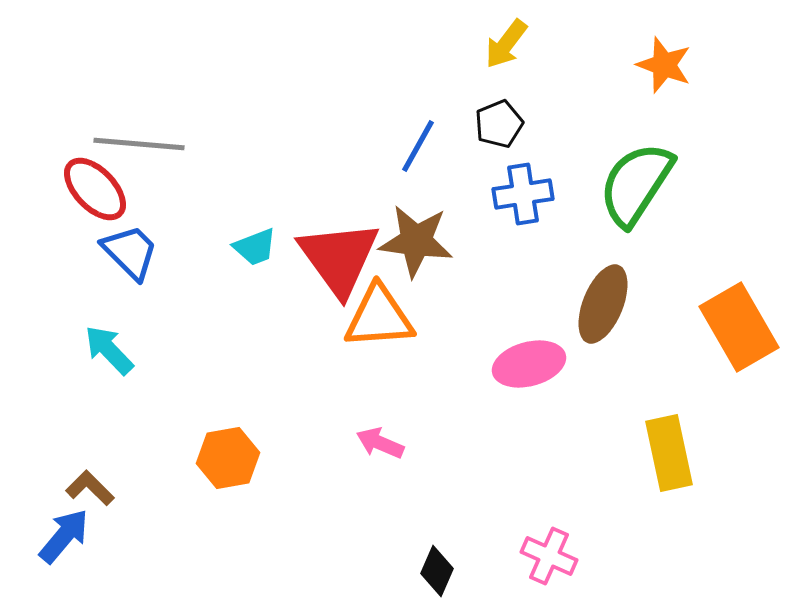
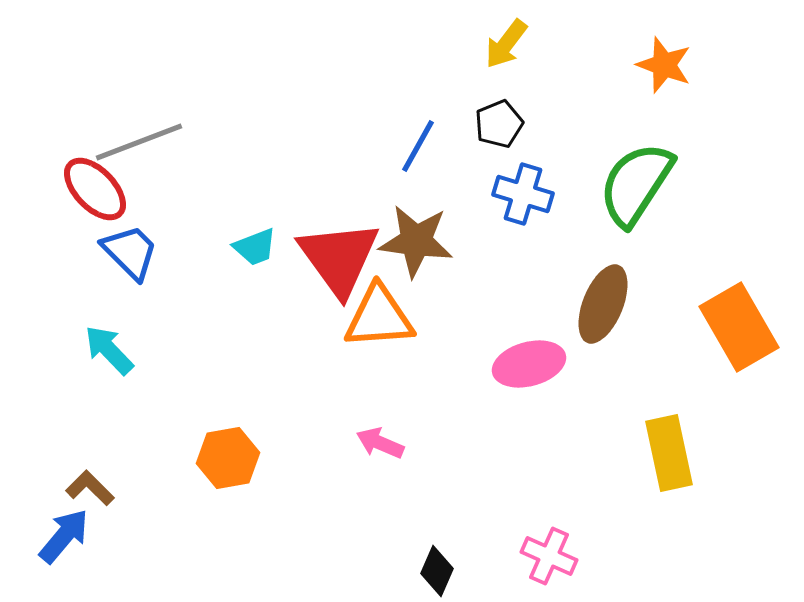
gray line: moved 2 px up; rotated 26 degrees counterclockwise
blue cross: rotated 26 degrees clockwise
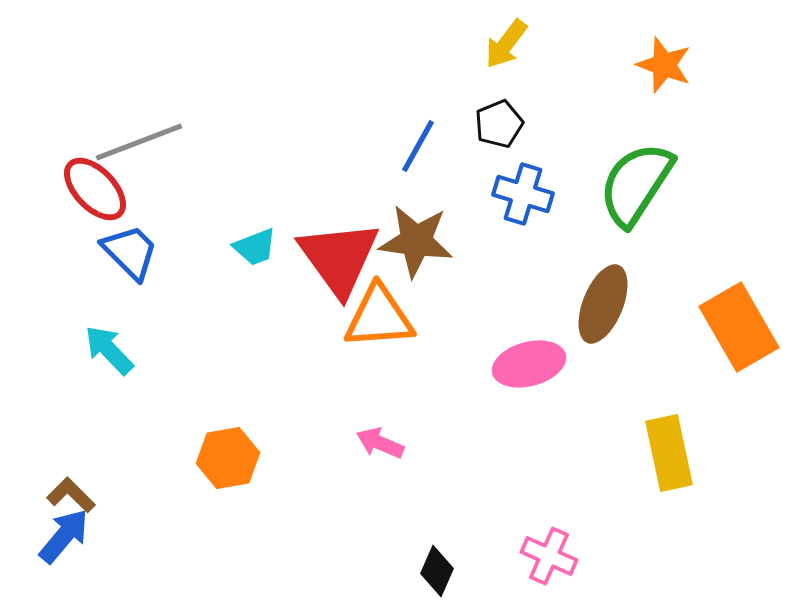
brown L-shape: moved 19 px left, 7 px down
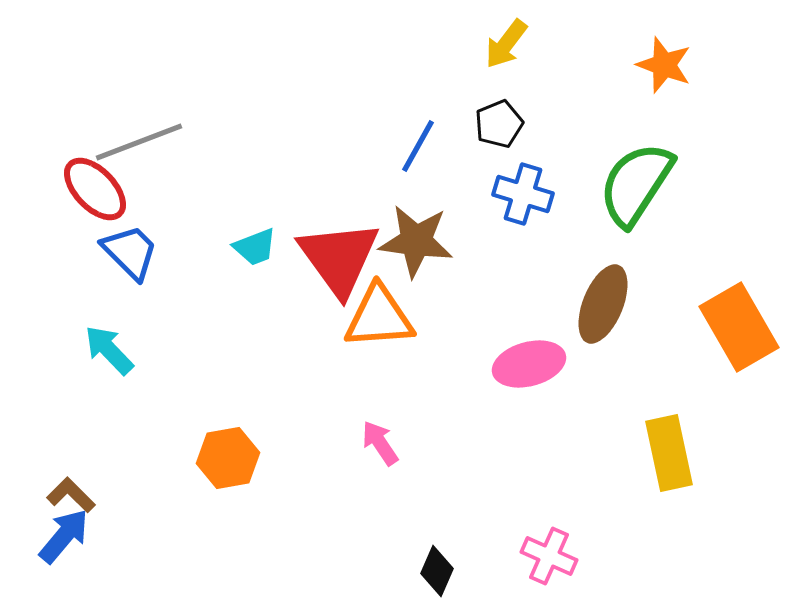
pink arrow: rotated 33 degrees clockwise
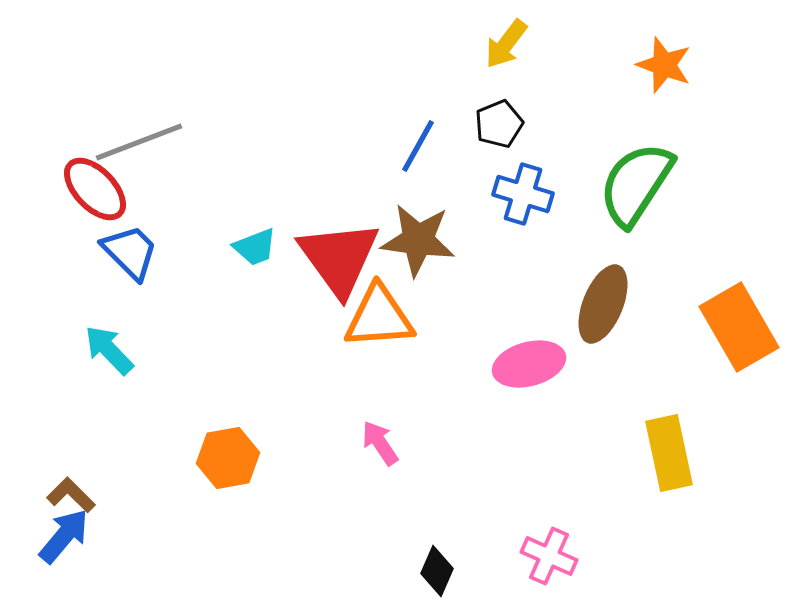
brown star: moved 2 px right, 1 px up
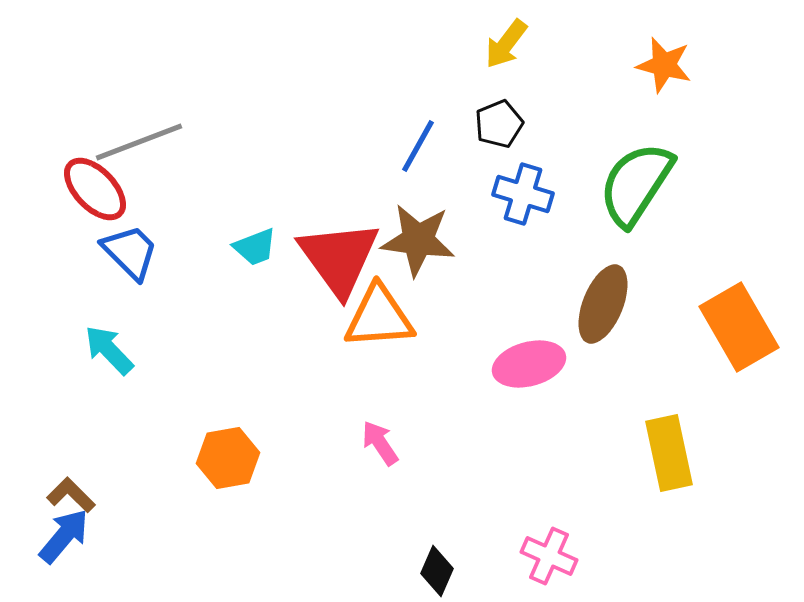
orange star: rotated 6 degrees counterclockwise
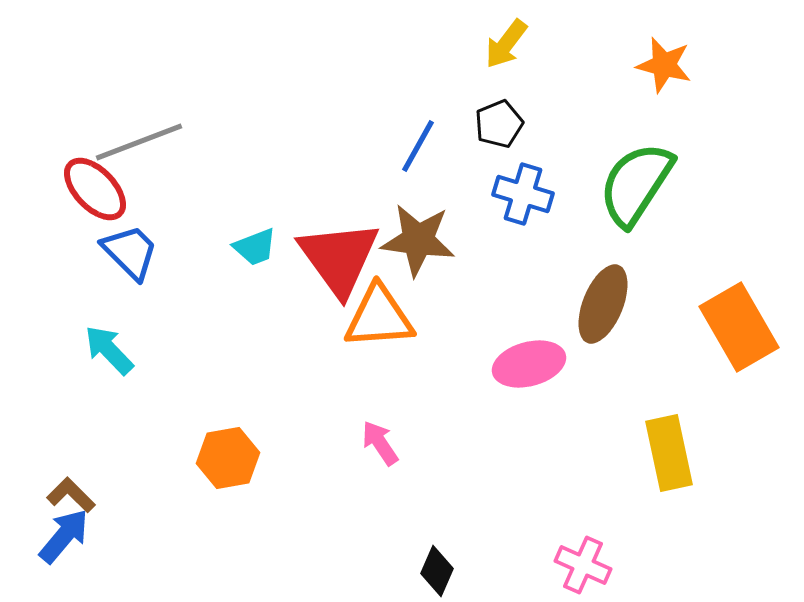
pink cross: moved 34 px right, 9 px down
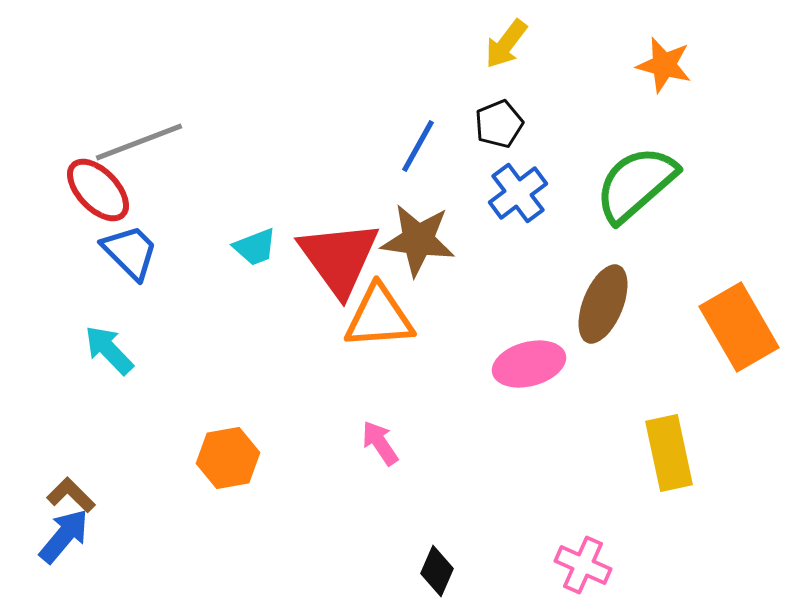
green semicircle: rotated 16 degrees clockwise
red ellipse: moved 3 px right, 1 px down
blue cross: moved 5 px left, 1 px up; rotated 36 degrees clockwise
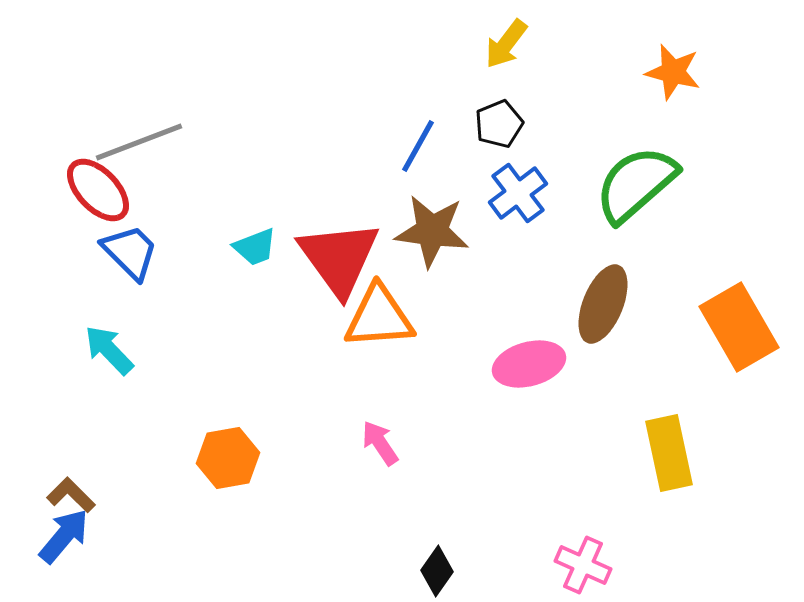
orange star: moved 9 px right, 7 px down
brown star: moved 14 px right, 9 px up
black diamond: rotated 12 degrees clockwise
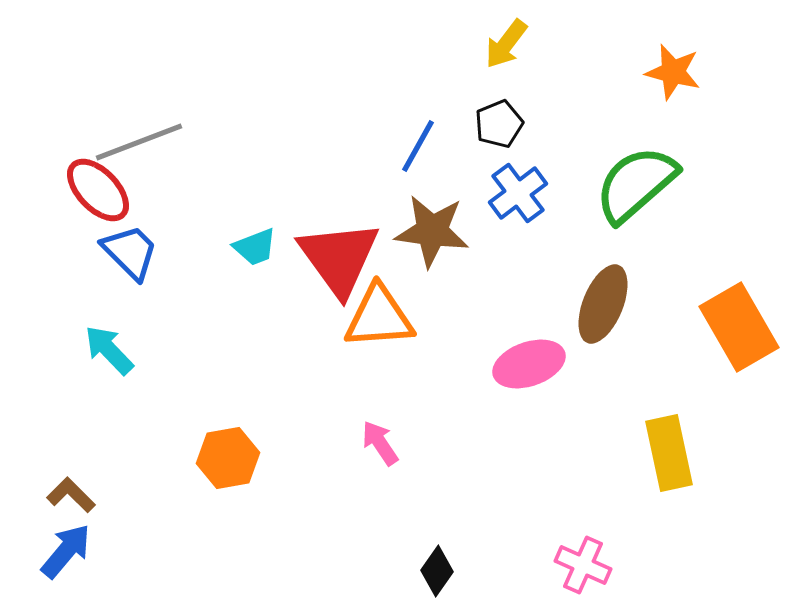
pink ellipse: rotated 4 degrees counterclockwise
blue arrow: moved 2 px right, 15 px down
